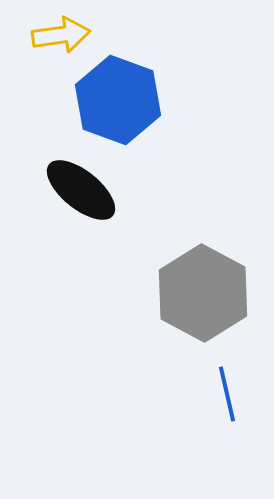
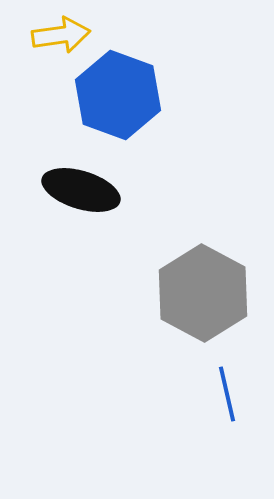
blue hexagon: moved 5 px up
black ellipse: rotated 22 degrees counterclockwise
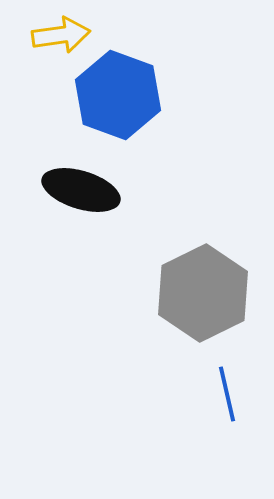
gray hexagon: rotated 6 degrees clockwise
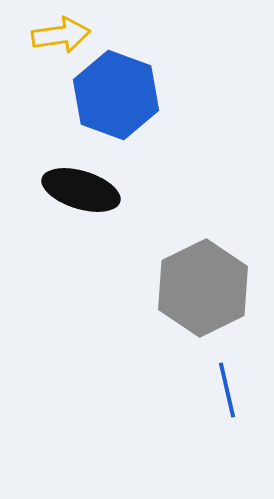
blue hexagon: moved 2 px left
gray hexagon: moved 5 px up
blue line: moved 4 px up
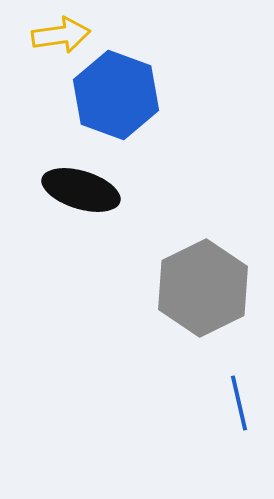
blue line: moved 12 px right, 13 px down
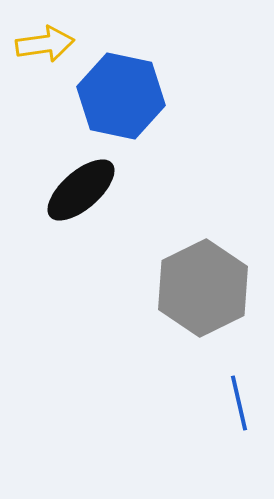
yellow arrow: moved 16 px left, 9 px down
blue hexagon: moved 5 px right, 1 px down; rotated 8 degrees counterclockwise
black ellipse: rotated 58 degrees counterclockwise
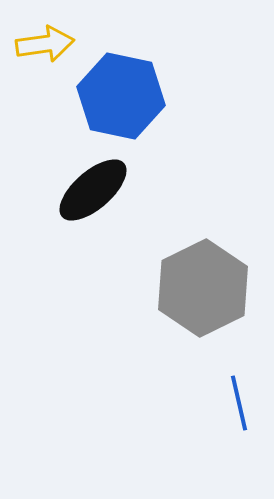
black ellipse: moved 12 px right
